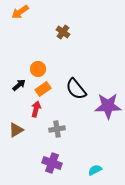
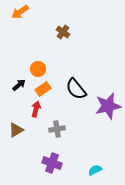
purple star: rotated 12 degrees counterclockwise
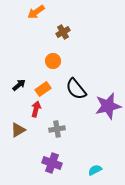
orange arrow: moved 16 px right
brown cross: rotated 24 degrees clockwise
orange circle: moved 15 px right, 8 px up
brown triangle: moved 2 px right
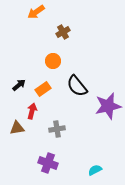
black semicircle: moved 1 px right, 3 px up
red arrow: moved 4 px left, 2 px down
brown triangle: moved 1 px left, 2 px up; rotated 21 degrees clockwise
purple cross: moved 4 px left
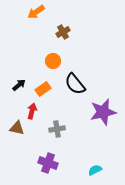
black semicircle: moved 2 px left, 2 px up
purple star: moved 5 px left, 6 px down
brown triangle: rotated 21 degrees clockwise
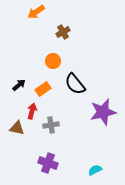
gray cross: moved 6 px left, 4 px up
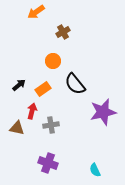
cyan semicircle: rotated 88 degrees counterclockwise
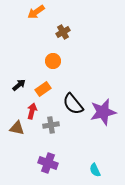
black semicircle: moved 2 px left, 20 px down
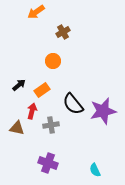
orange rectangle: moved 1 px left, 1 px down
purple star: moved 1 px up
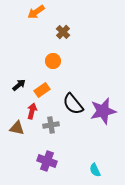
brown cross: rotated 16 degrees counterclockwise
purple cross: moved 1 px left, 2 px up
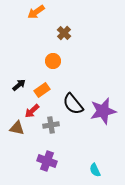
brown cross: moved 1 px right, 1 px down
red arrow: rotated 147 degrees counterclockwise
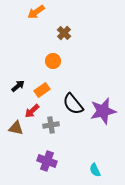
black arrow: moved 1 px left, 1 px down
brown triangle: moved 1 px left
